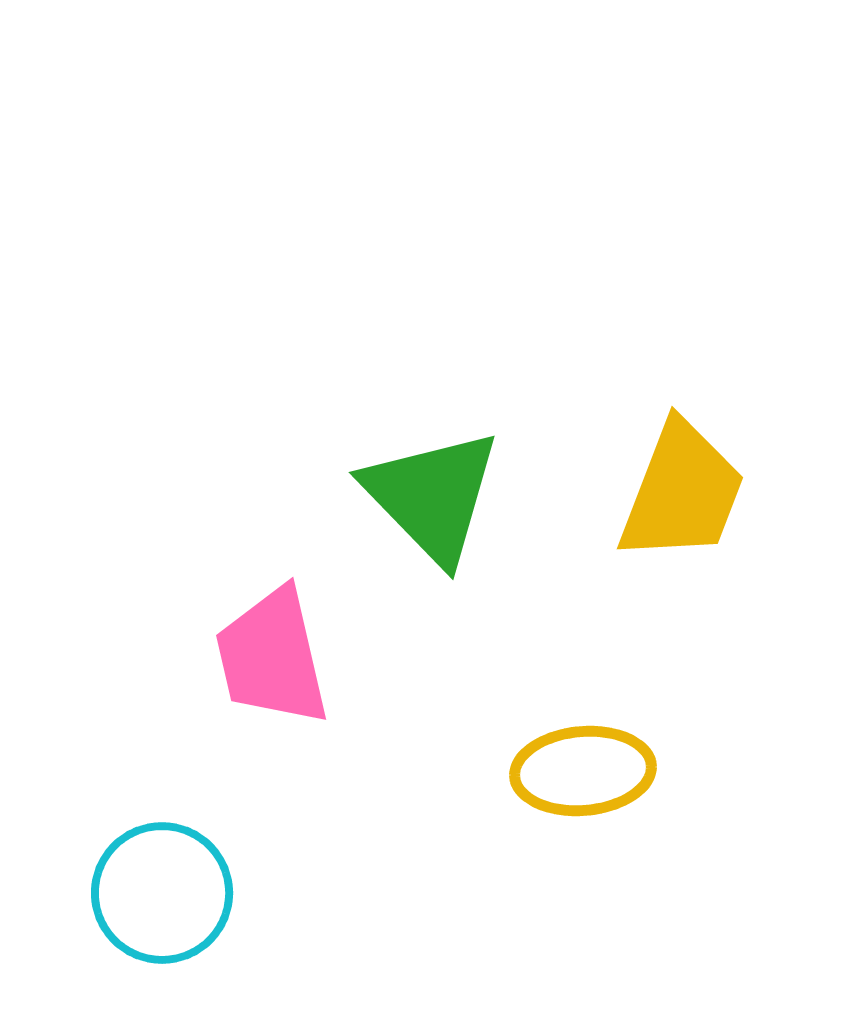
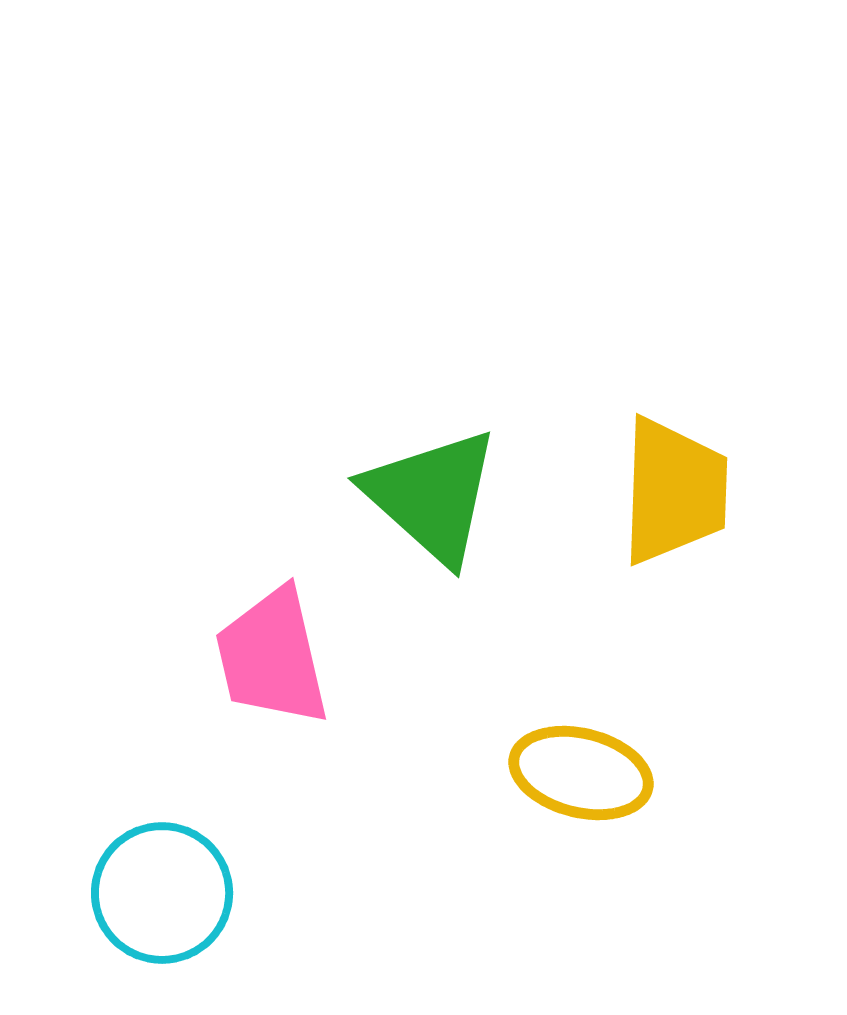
yellow trapezoid: moved 8 px left, 1 px up; rotated 19 degrees counterclockwise
green triangle: rotated 4 degrees counterclockwise
yellow ellipse: moved 2 px left, 2 px down; rotated 19 degrees clockwise
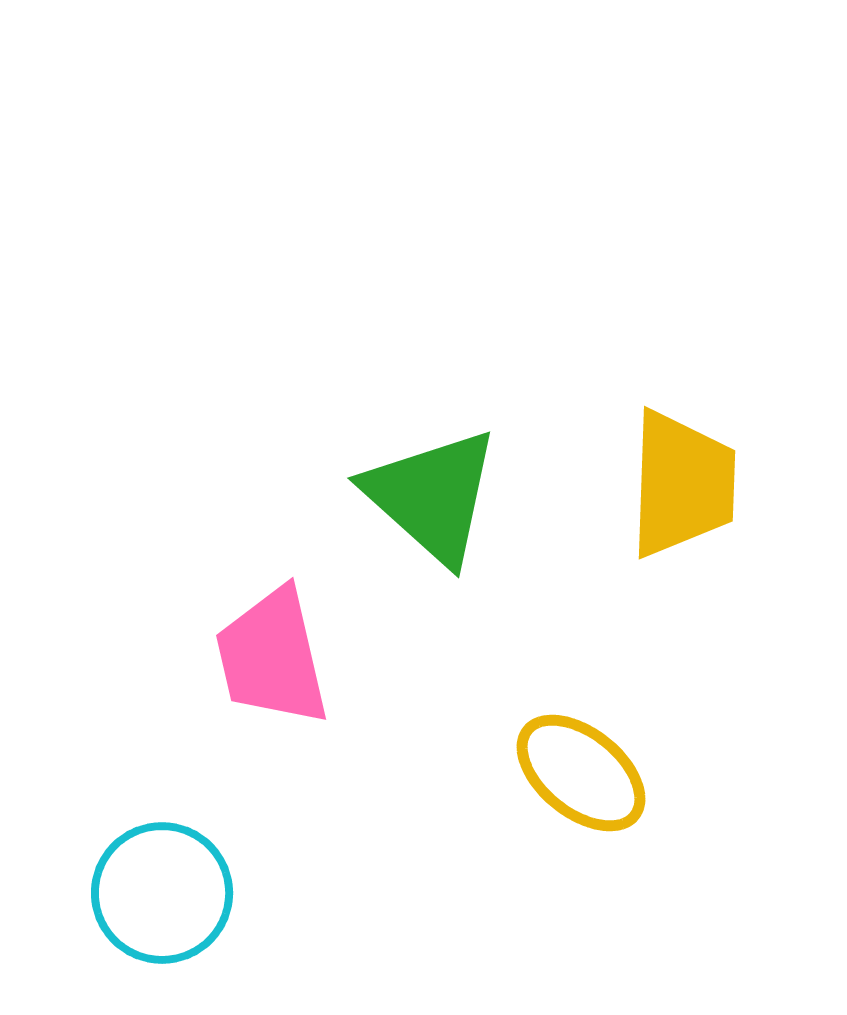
yellow trapezoid: moved 8 px right, 7 px up
yellow ellipse: rotated 25 degrees clockwise
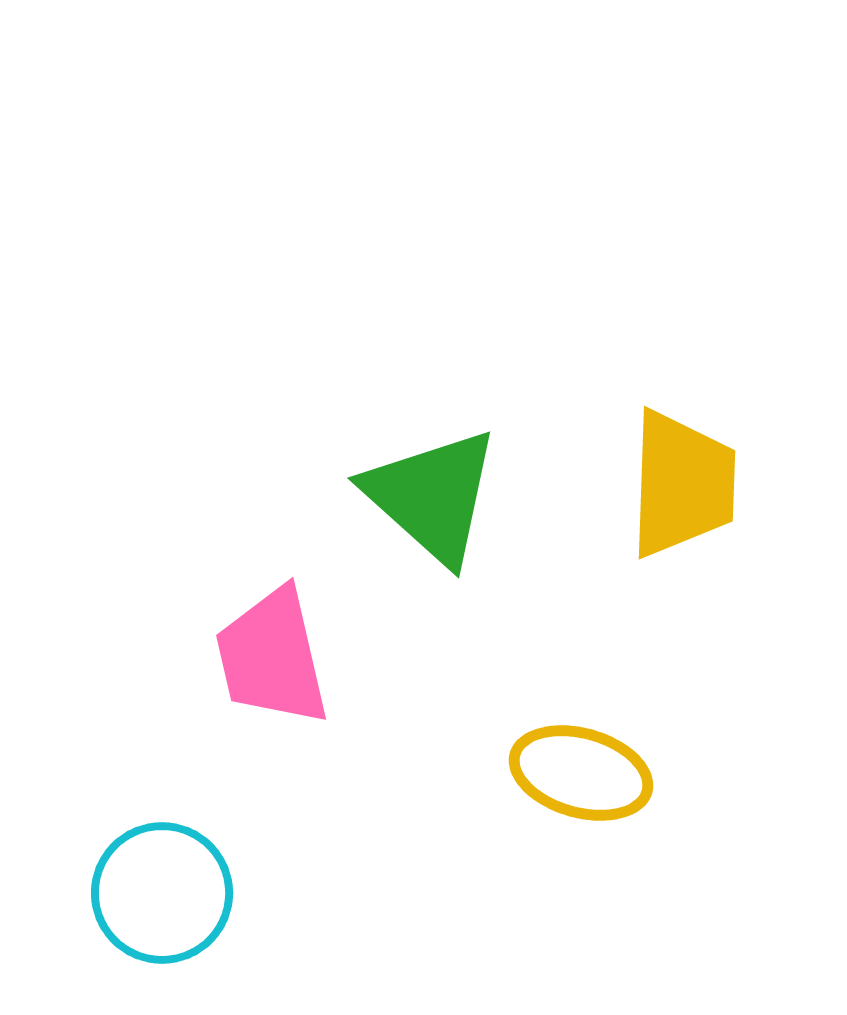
yellow ellipse: rotated 23 degrees counterclockwise
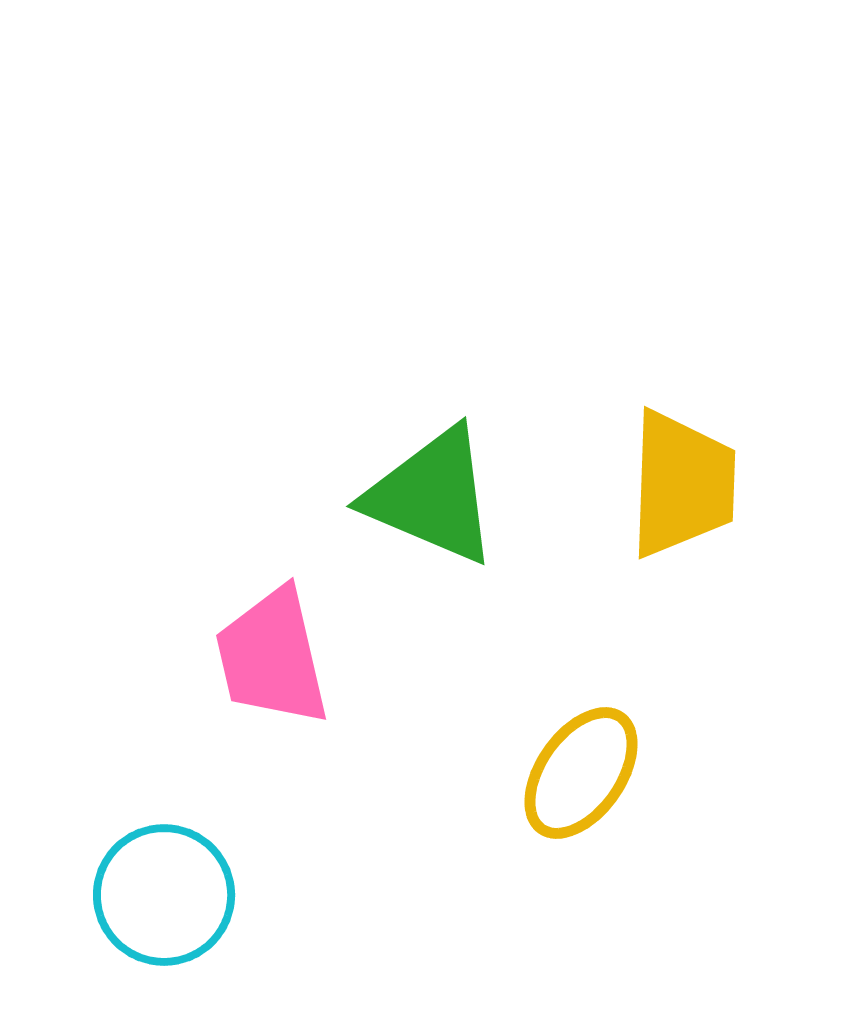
green triangle: rotated 19 degrees counterclockwise
yellow ellipse: rotated 71 degrees counterclockwise
cyan circle: moved 2 px right, 2 px down
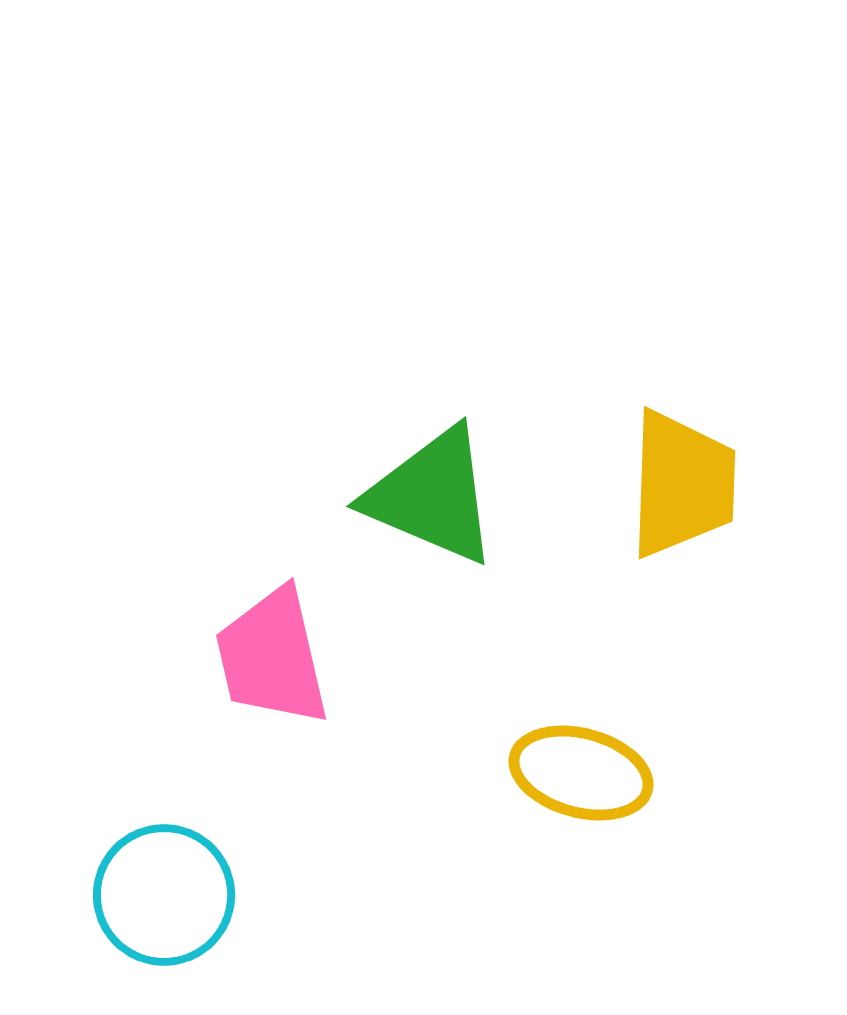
yellow ellipse: rotated 70 degrees clockwise
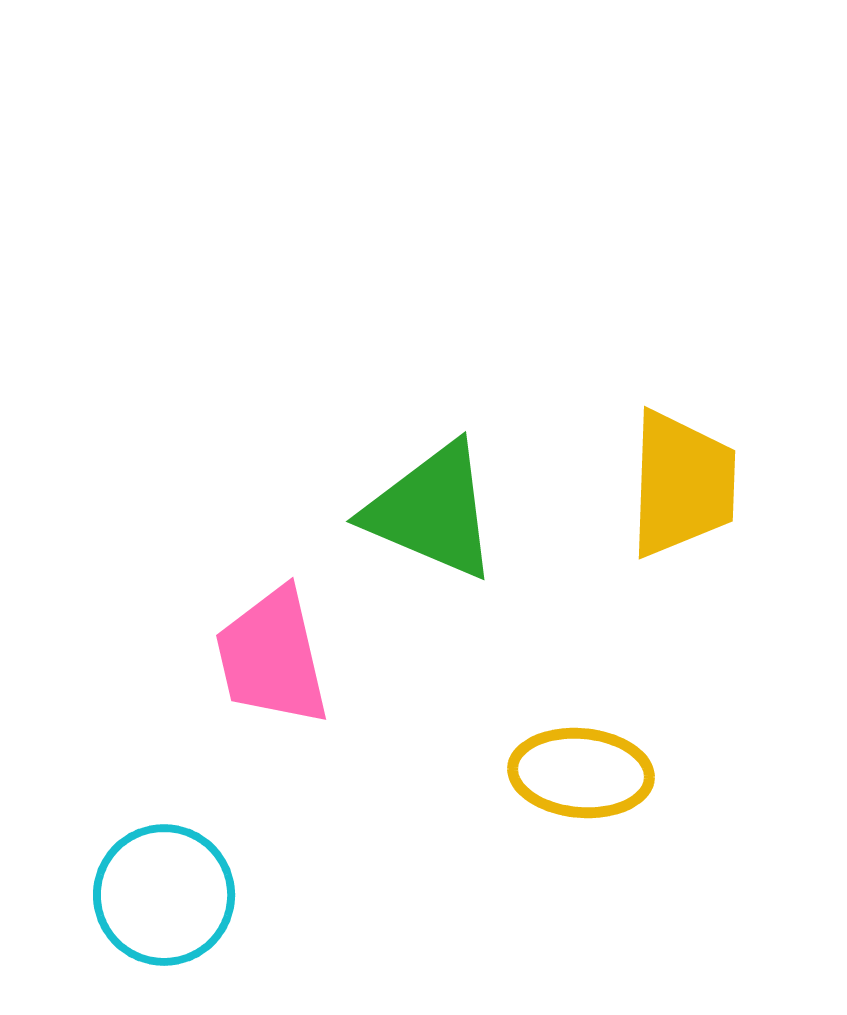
green triangle: moved 15 px down
yellow ellipse: rotated 10 degrees counterclockwise
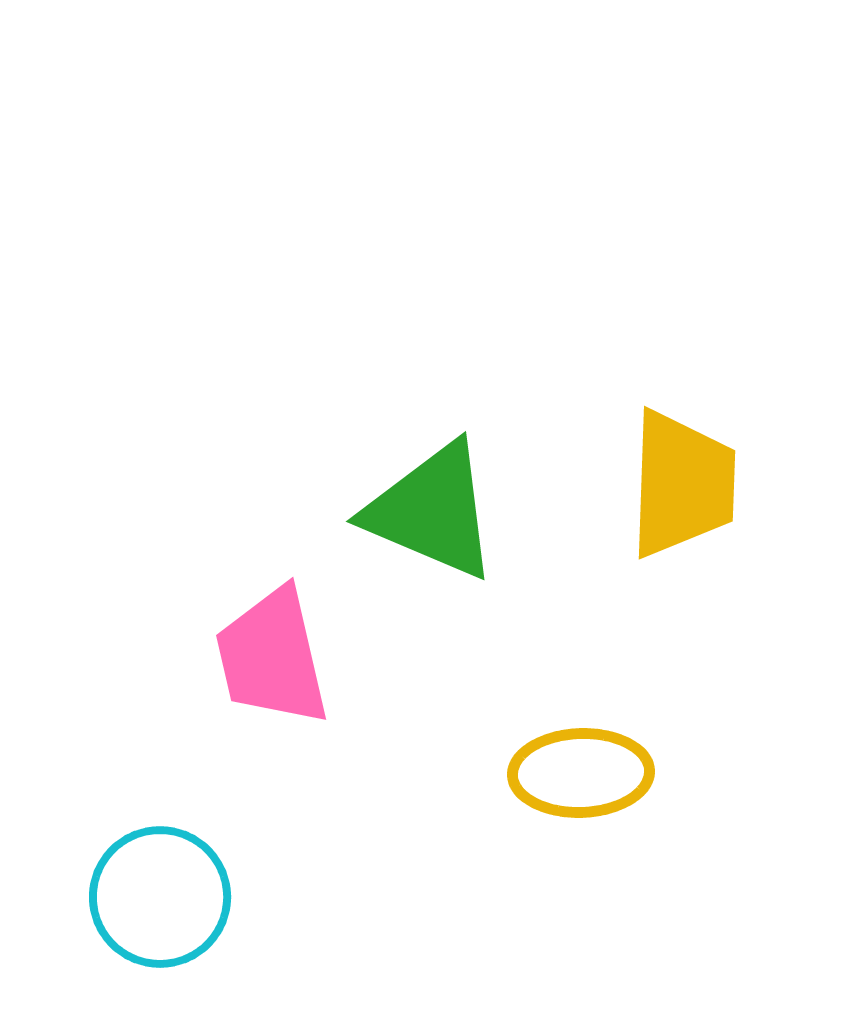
yellow ellipse: rotated 7 degrees counterclockwise
cyan circle: moved 4 px left, 2 px down
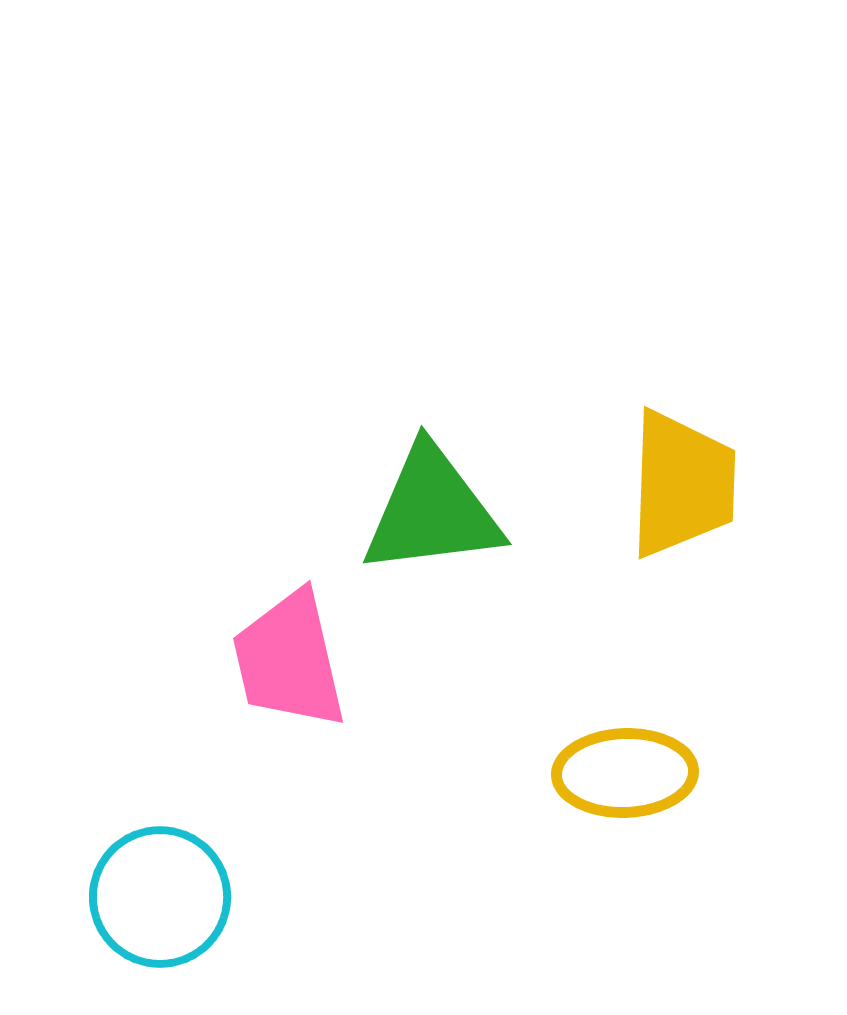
green triangle: rotated 30 degrees counterclockwise
pink trapezoid: moved 17 px right, 3 px down
yellow ellipse: moved 44 px right
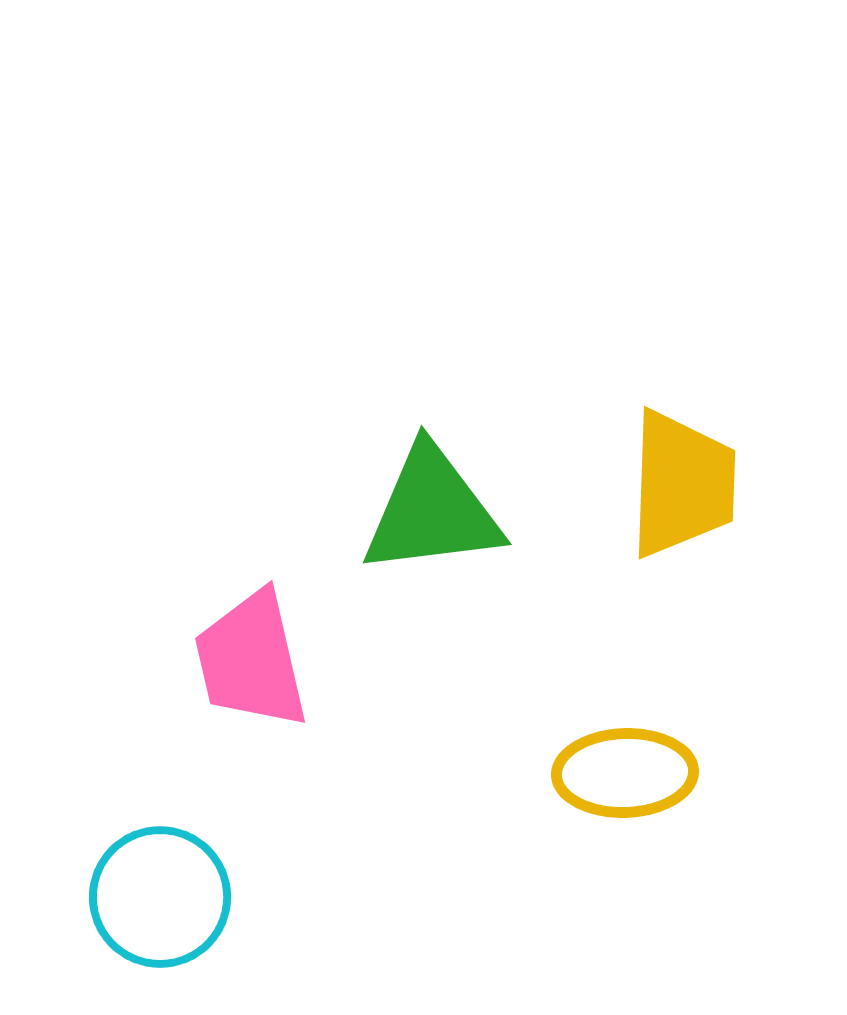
pink trapezoid: moved 38 px left
